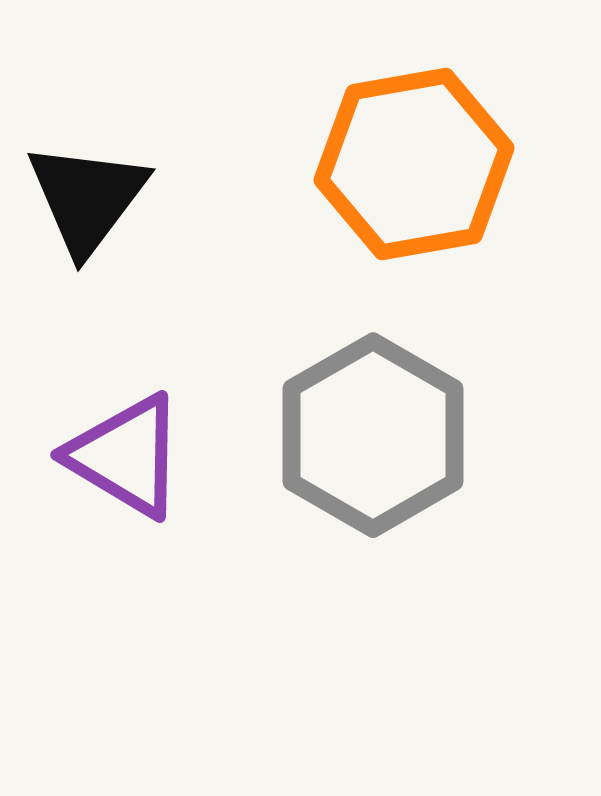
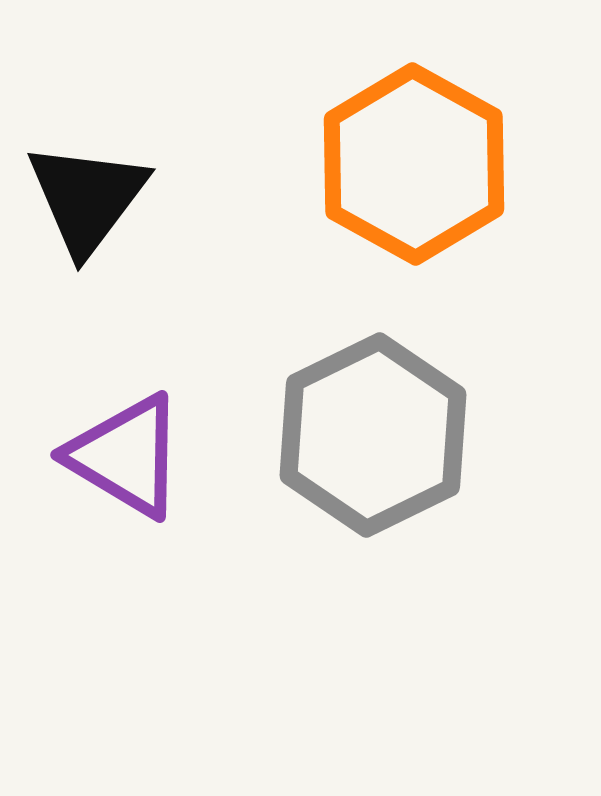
orange hexagon: rotated 21 degrees counterclockwise
gray hexagon: rotated 4 degrees clockwise
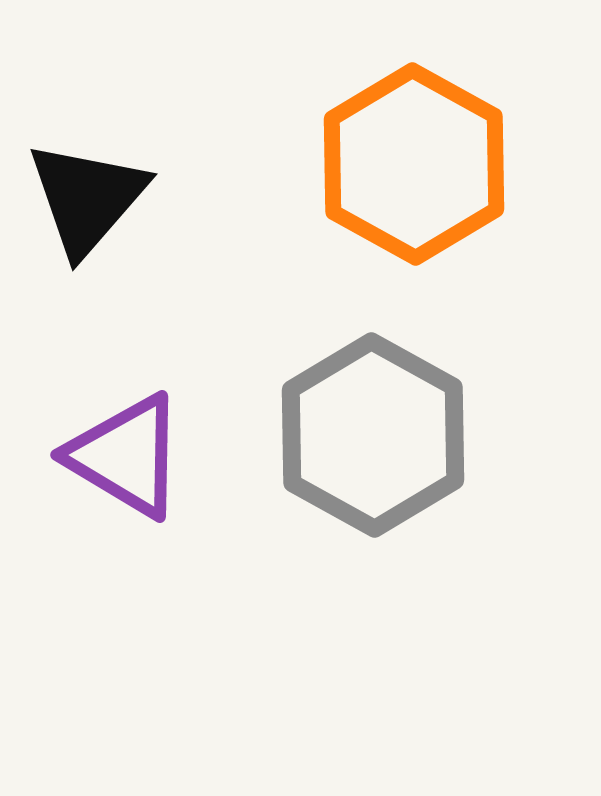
black triangle: rotated 4 degrees clockwise
gray hexagon: rotated 5 degrees counterclockwise
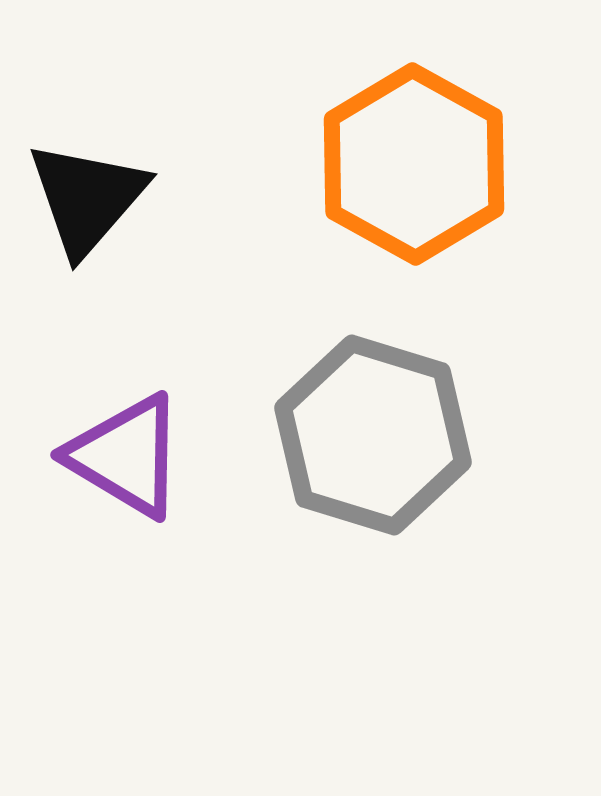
gray hexagon: rotated 12 degrees counterclockwise
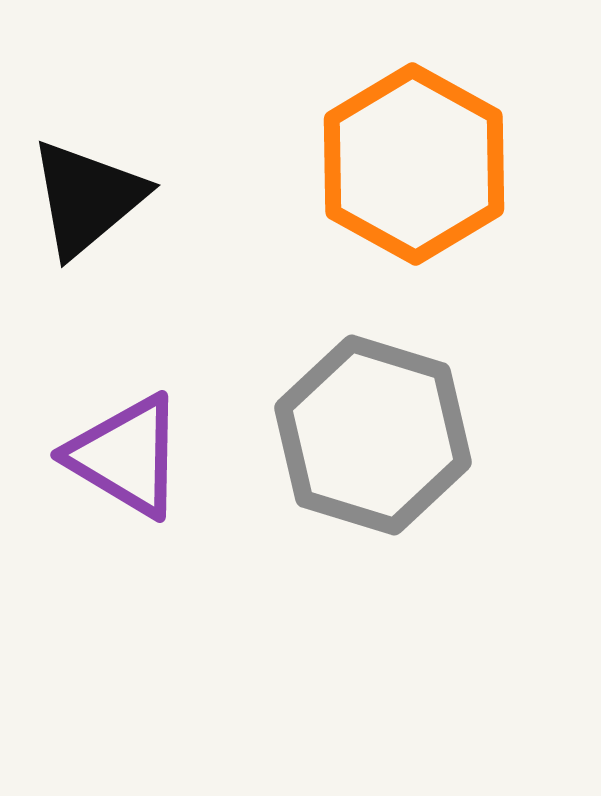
black triangle: rotated 9 degrees clockwise
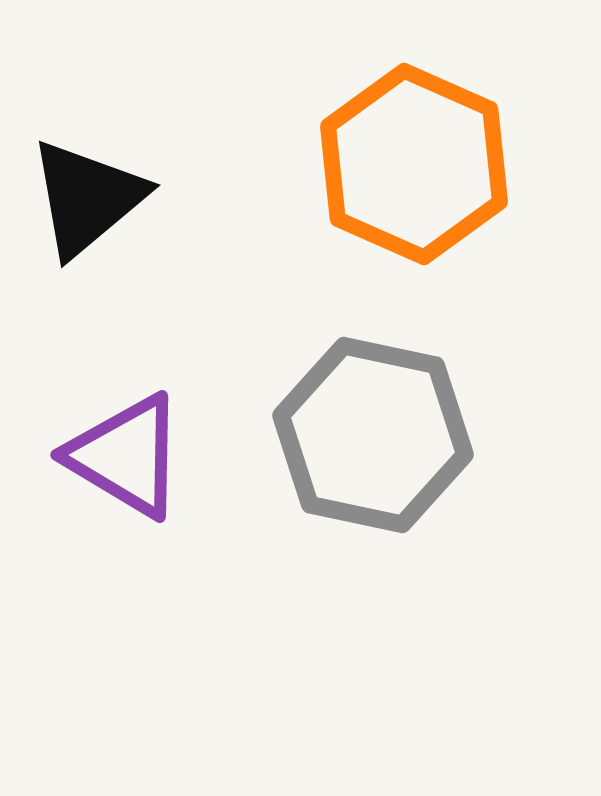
orange hexagon: rotated 5 degrees counterclockwise
gray hexagon: rotated 5 degrees counterclockwise
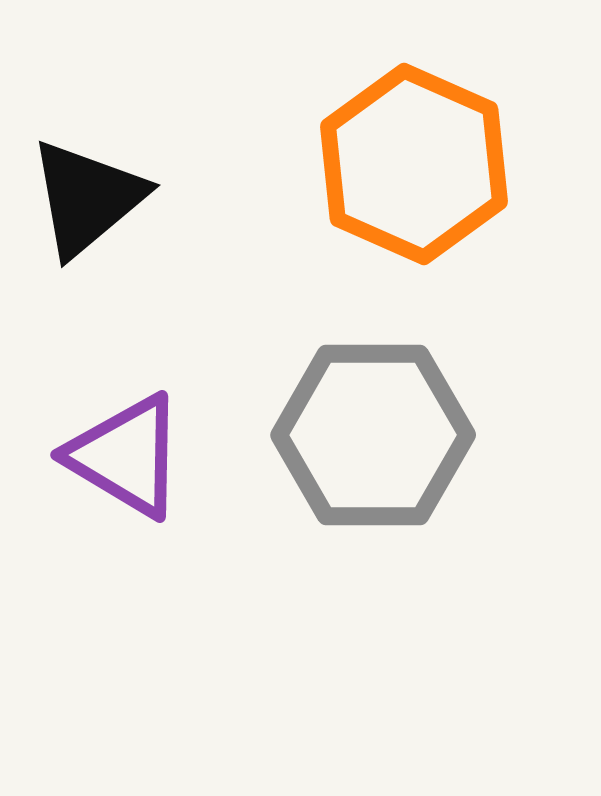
gray hexagon: rotated 12 degrees counterclockwise
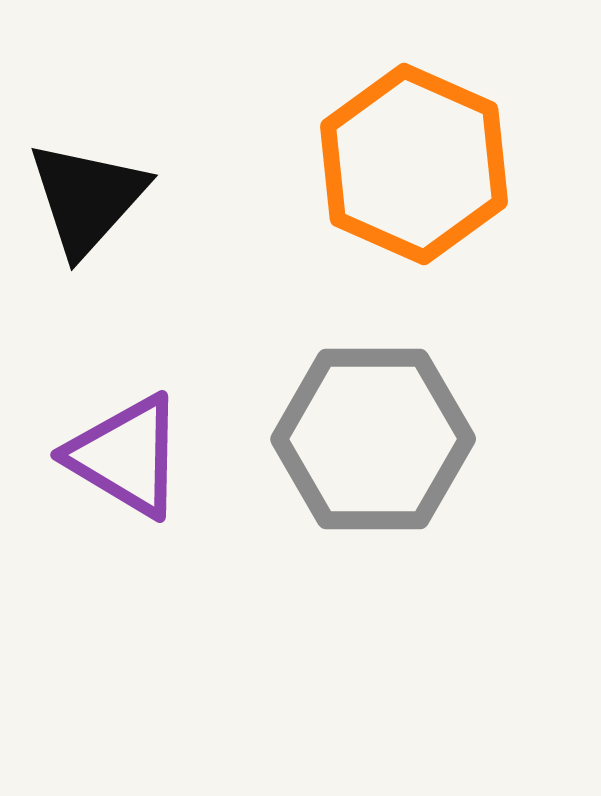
black triangle: rotated 8 degrees counterclockwise
gray hexagon: moved 4 px down
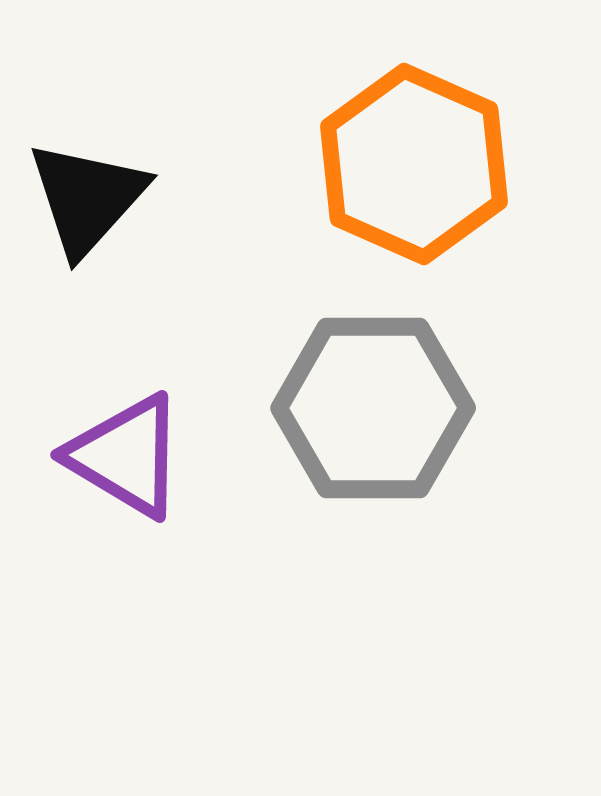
gray hexagon: moved 31 px up
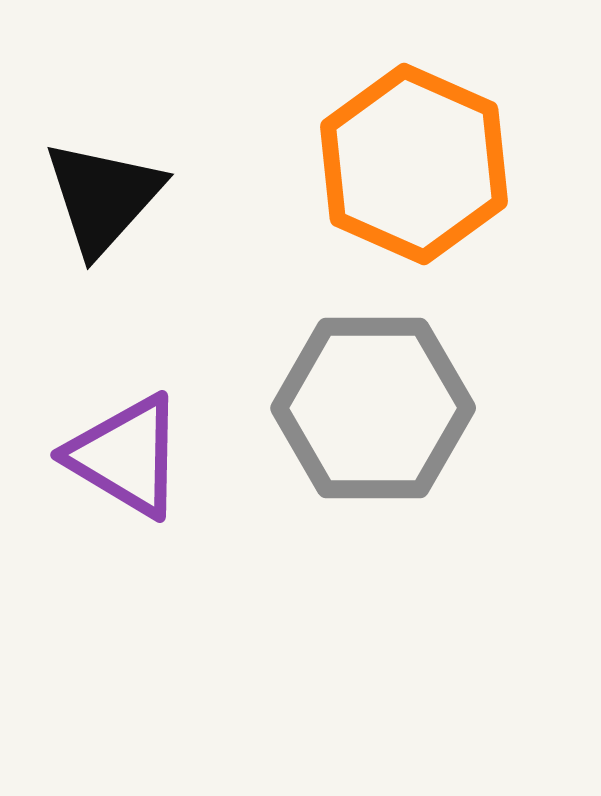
black triangle: moved 16 px right, 1 px up
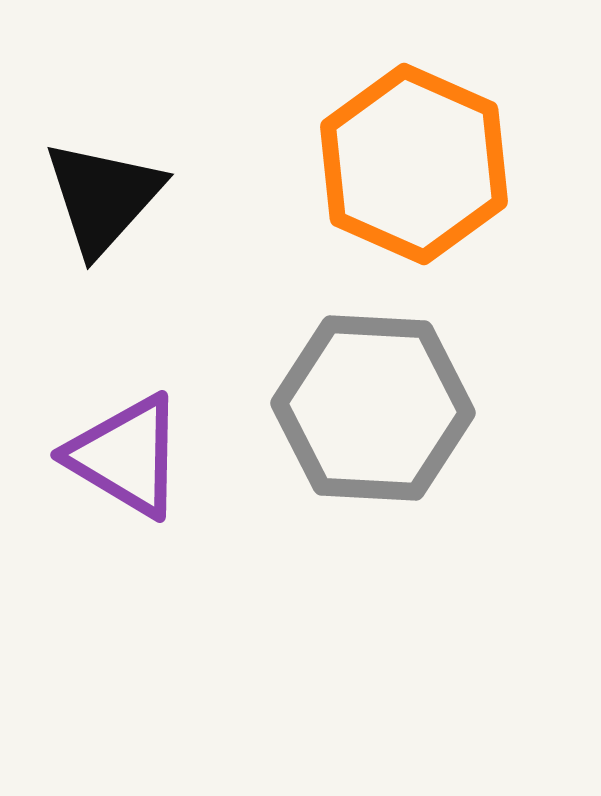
gray hexagon: rotated 3 degrees clockwise
